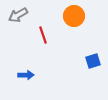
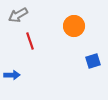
orange circle: moved 10 px down
red line: moved 13 px left, 6 px down
blue arrow: moved 14 px left
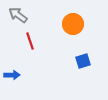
gray arrow: rotated 66 degrees clockwise
orange circle: moved 1 px left, 2 px up
blue square: moved 10 px left
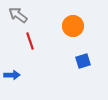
orange circle: moved 2 px down
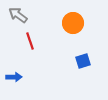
orange circle: moved 3 px up
blue arrow: moved 2 px right, 2 px down
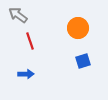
orange circle: moved 5 px right, 5 px down
blue arrow: moved 12 px right, 3 px up
